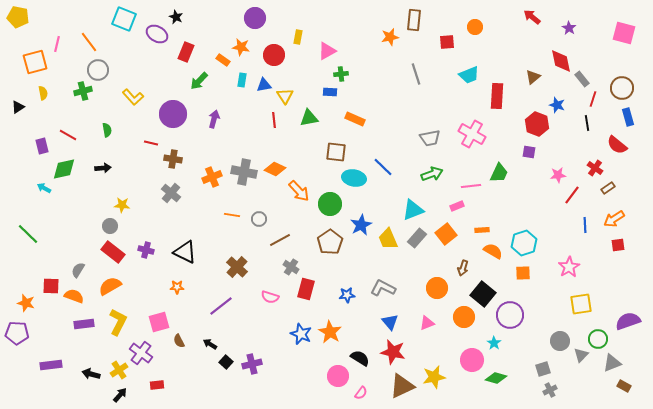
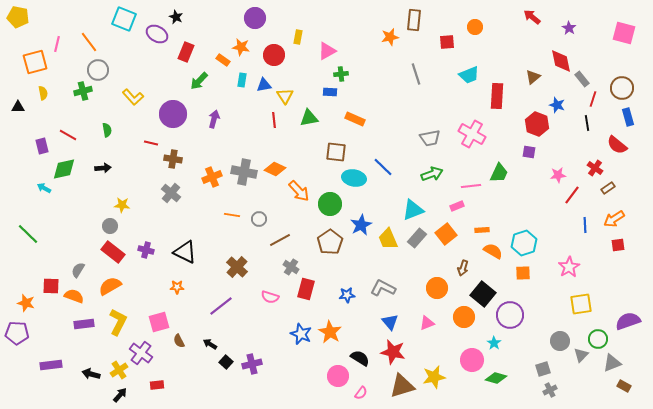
black triangle at (18, 107): rotated 32 degrees clockwise
brown triangle at (402, 386): rotated 8 degrees clockwise
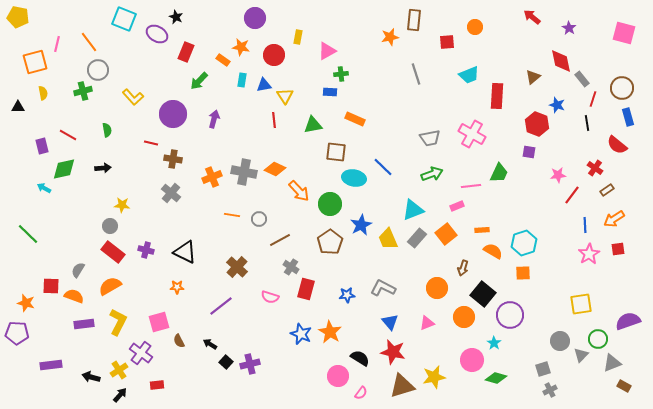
green triangle at (309, 118): moved 4 px right, 7 px down
brown rectangle at (608, 188): moved 1 px left, 2 px down
red square at (618, 245): moved 4 px down
pink star at (569, 267): moved 20 px right, 13 px up
purple cross at (252, 364): moved 2 px left
black arrow at (91, 374): moved 3 px down
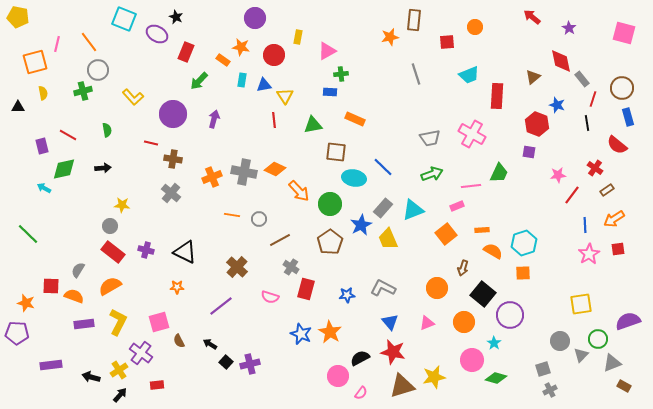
gray rectangle at (417, 238): moved 34 px left, 30 px up
orange circle at (464, 317): moved 5 px down
black semicircle at (360, 358): rotated 60 degrees counterclockwise
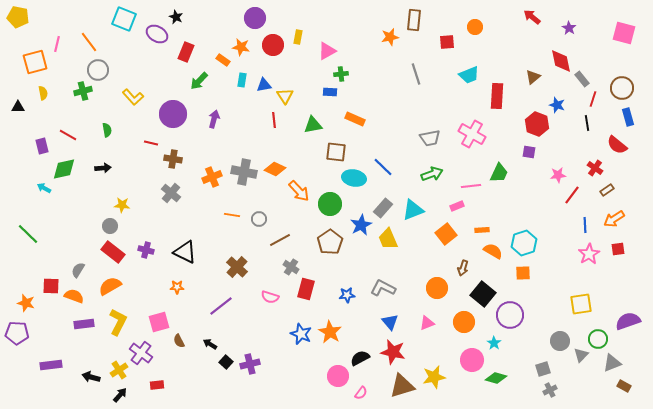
red circle at (274, 55): moved 1 px left, 10 px up
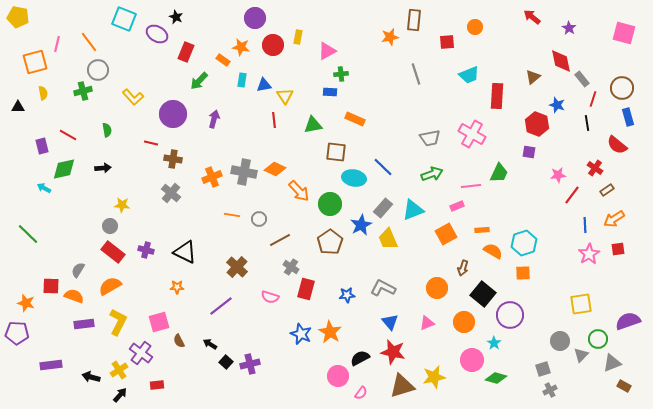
orange square at (446, 234): rotated 10 degrees clockwise
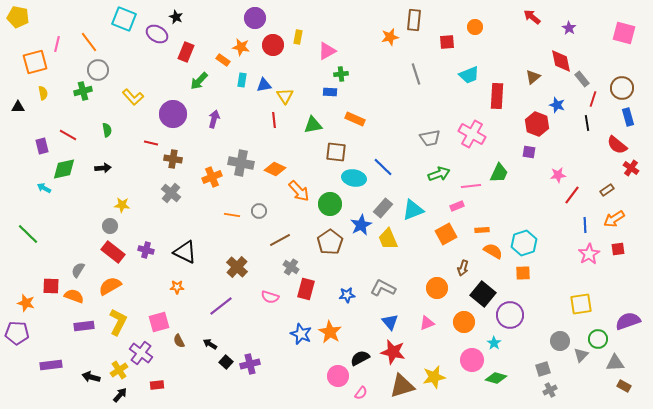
red cross at (595, 168): moved 36 px right
gray cross at (244, 172): moved 3 px left, 9 px up
green arrow at (432, 174): moved 7 px right
gray circle at (259, 219): moved 8 px up
purple rectangle at (84, 324): moved 2 px down
gray triangle at (612, 363): moved 3 px right; rotated 18 degrees clockwise
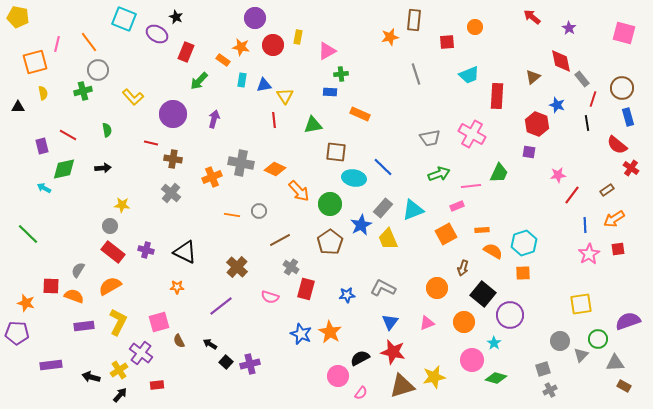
orange rectangle at (355, 119): moved 5 px right, 5 px up
blue triangle at (390, 322): rotated 18 degrees clockwise
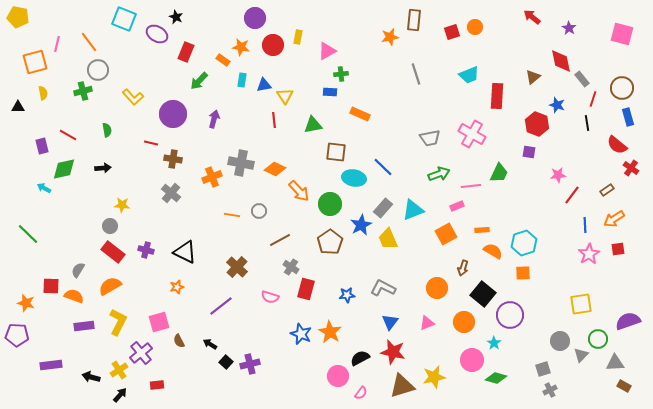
pink square at (624, 33): moved 2 px left, 1 px down
red square at (447, 42): moved 5 px right, 10 px up; rotated 14 degrees counterclockwise
orange star at (177, 287): rotated 16 degrees counterclockwise
purple pentagon at (17, 333): moved 2 px down
purple cross at (141, 353): rotated 15 degrees clockwise
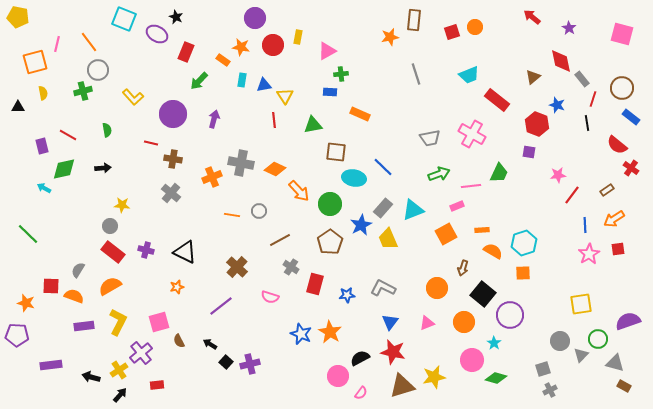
red rectangle at (497, 96): moved 4 px down; rotated 55 degrees counterclockwise
blue rectangle at (628, 117): moved 3 px right; rotated 36 degrees counterclockwise
red rectangle at (306, 289): moved 9 px right, 5 px up
gray triangle at (615, 363): rotated 18 degrees clockwise
